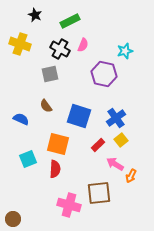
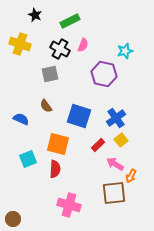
brown square: moved 15 px right
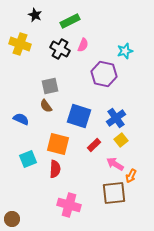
gray square: moved 12 px down
red rectangle: moved 4 px left
brown circle: moved 1 px left
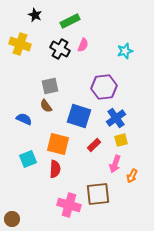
purple hexagon: moved 13 px down; rotated 20 degrees counterclockwise
blue semicircle: moved 3 px right
yellow square: rotated 24 degrees clockwise
pink arrow: rotated 102 degrees counterclockwise
orange arrow: moved 1 px right
brown square: moved 16 px left, 1 px down
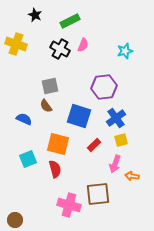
yellow cross: moved 4 px left
red semicircle: rotated 18 degrees counterclockwise
orange arrow: rotated 72 degrees clockwise
brown circle: moved 3 px right, 1 px down
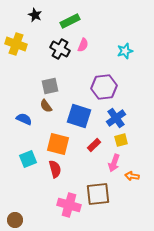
pink arrow: moved 1 px left, 1 px up
